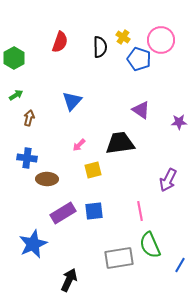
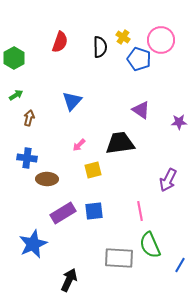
gray rectangle: rotated 12 degrees clockwise
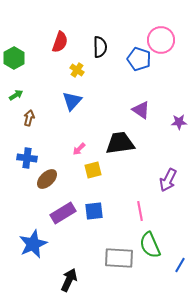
yellow cross: moved 46 px left, 33 px down
pink arrow: moved 4 px down
brown ellipse: rotated 45 degrees counterclockwise
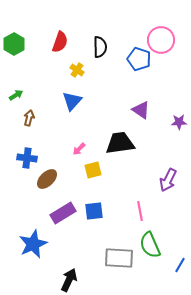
green hexagon: moved 14 px up
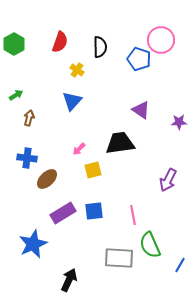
pink line: moved 7 px left, 4 px down
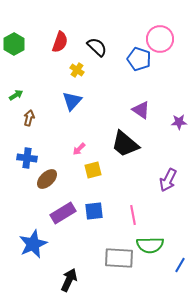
pink circle: moved 1 px left, 1 px up
black semicircle: moved 3 px left; rotated 45 degrees counterclockwise
black trapezoid: moved 5 px right, 1 px down; rotated 132 degrees counterclockwise
green semicircle: rotated 68 degrees counterclockwise
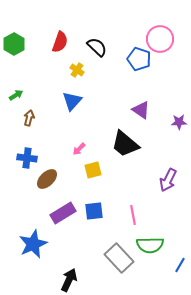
gray rectangle: rotated 44 degrees clockwise
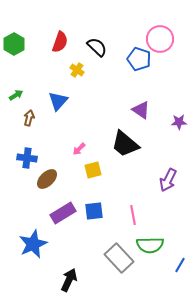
blue triangle: moved 14 px left
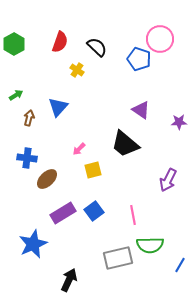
blue triangle: moved 6 px down
blue square: rotated 30 degrees counterclockwise
gray rectangle: moved 1 px left; rotated 60 degrees counterclockwise
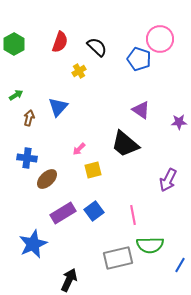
yellow cross: moved 2 px right, 1 px down; rotated 24 degrees clockwise
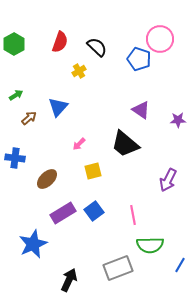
brown arrow: rotated 35 degrees clockwise
purple star: moved 1 px left, 2 px up
pink arrow: moved 5 px up
blue cross: moved 12 px left
yellow square: moved 1 px down
gray rectangle: moved 10 px down; rotated 8 degrees counterclockwise
